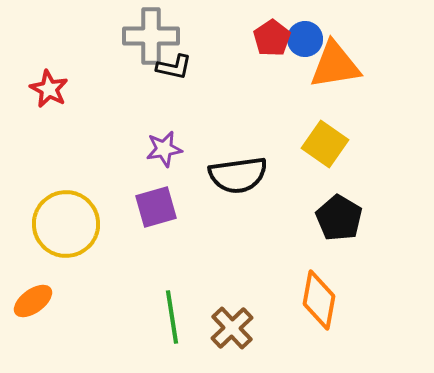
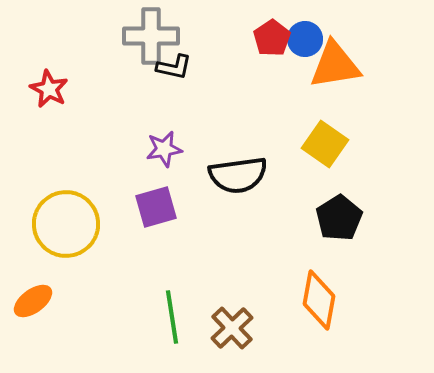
black pentagon: rotated 9 degrees clockwise
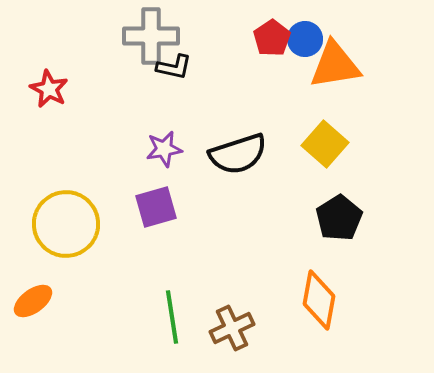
yellow square: rotated 6 degrees clockwise
black semicircle: moved 21 px up; rotated 10 degrees counterclockwise
brown cross: rotated 18 degrees clockwise
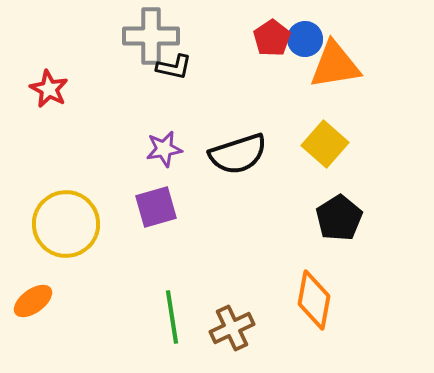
orange diamond: moved 5 px left
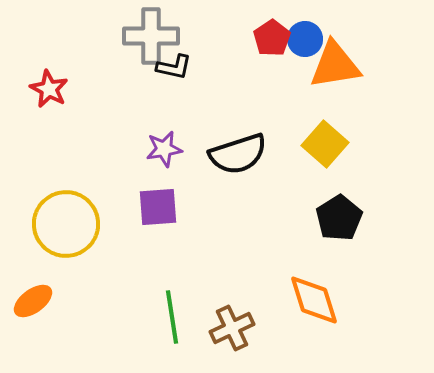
purple square: moved 2 px right; rotated 12 degrees clockwise
orange diamond: rotated 28 degrees counterclockwise
